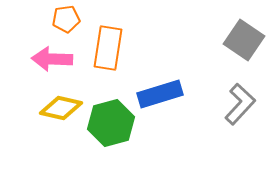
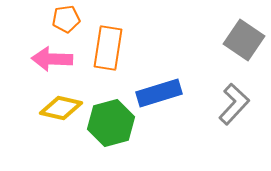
blue rectangle: moved 1 px left, 1 px up
gray L-shape: moved 6 px left
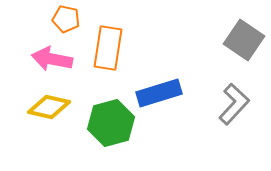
orange pentagon: rotated 20 degrees clockwise
pink arrow: rotated 9 degrees clockwise
yellow diamond: moved 12 px left, 1 px up
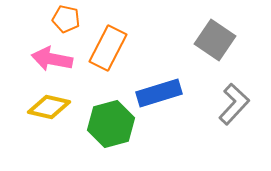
gray square: moved 29 px left
orange rectangle: rotated 18 degrees clockwise
green hexagon: moved 1 px down
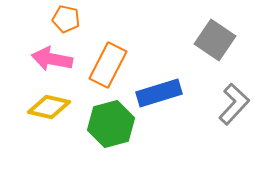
orange rectangle: moved 17 px down
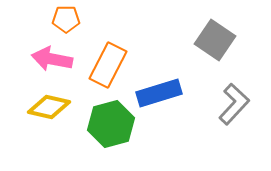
orange pentagon: rotated 12 degrees counterclockwise
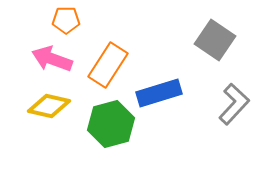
orange pentagon: moved 1 px down
pink arrow: rotated 9 degrees clockwise
orange rectangle: rotated 6 degrees clockwise
yellow diamond: moved 1 px up
